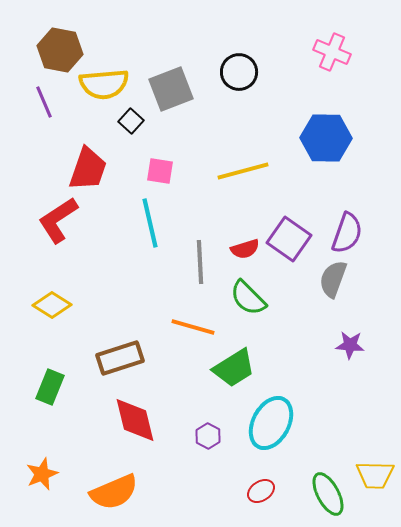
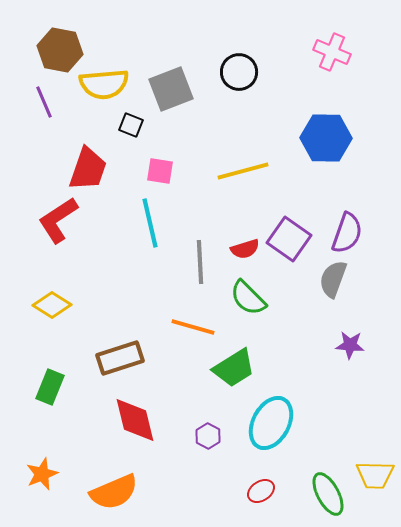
black square: moved 4 px down; rotated 20 degrees counterclockwise
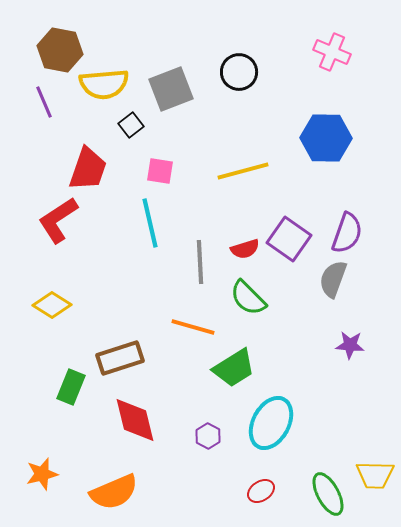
black square: rotated 30 degrees clockwise
green rectangle: moved 21 px right
orange star: rotated 8 degrees clockwise
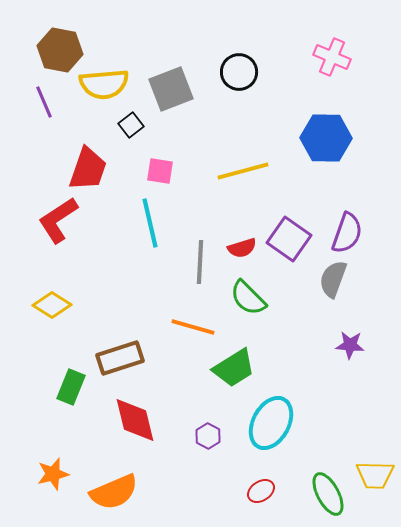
pink cross: moved 5 px down
red semicircle: moved 3 px left, 1 px up
gray line: rotated 6 degrees clockwise
orange star: moved 11 px right
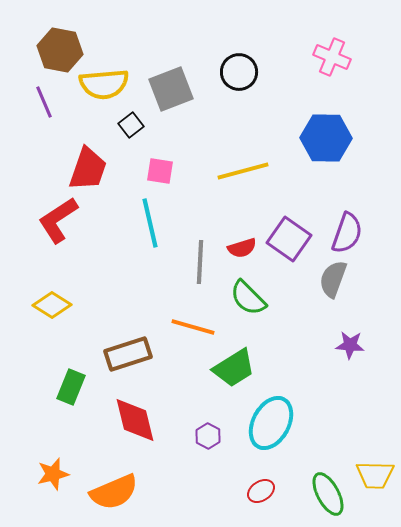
brown rectangle: moved 8 px right, 4 px up
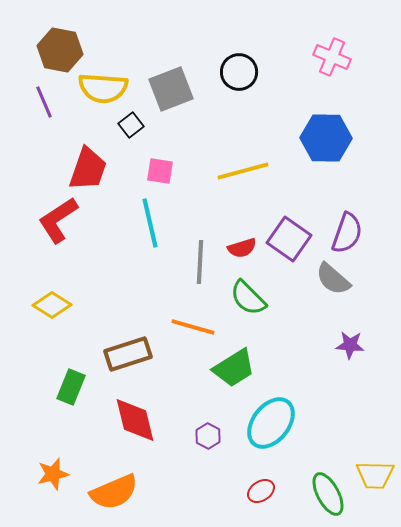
yellow semicircle: moved 1 px left, 4 px down; rotated 9 degrees clockwise
gray semicircle: rotated 69 degrees counterclockwise
cyan ellipse: rotated 10 degrees clockwise
